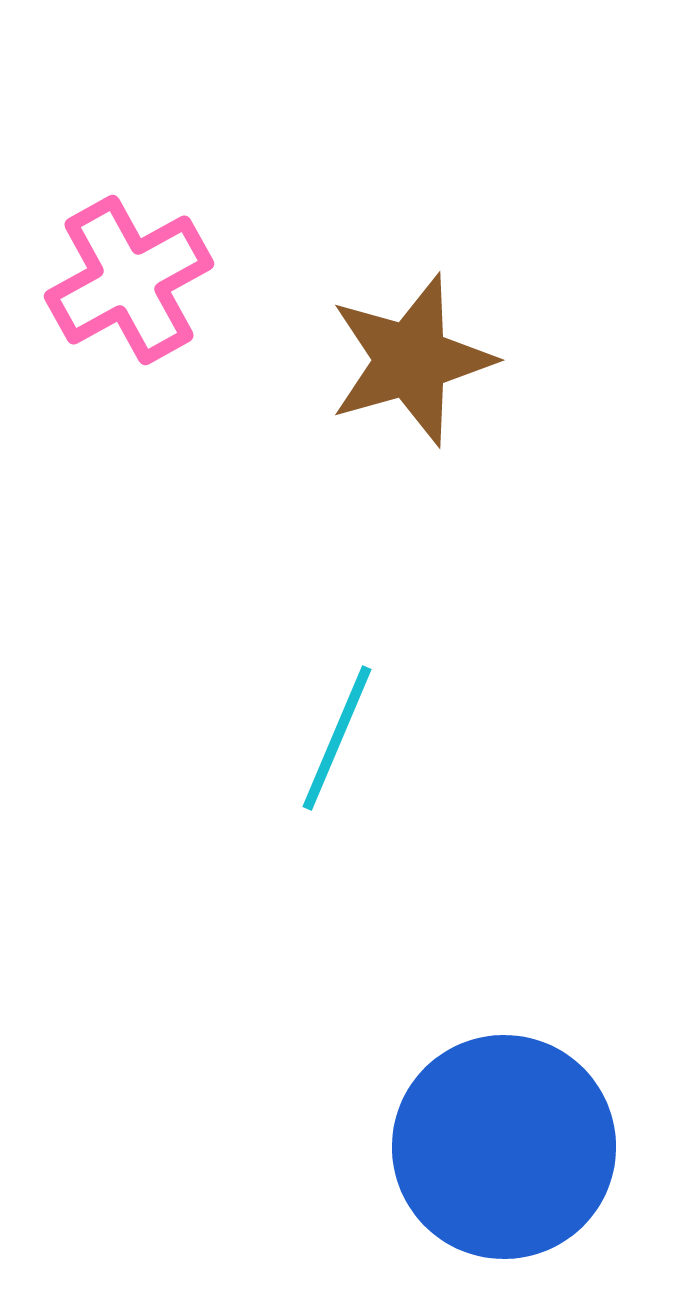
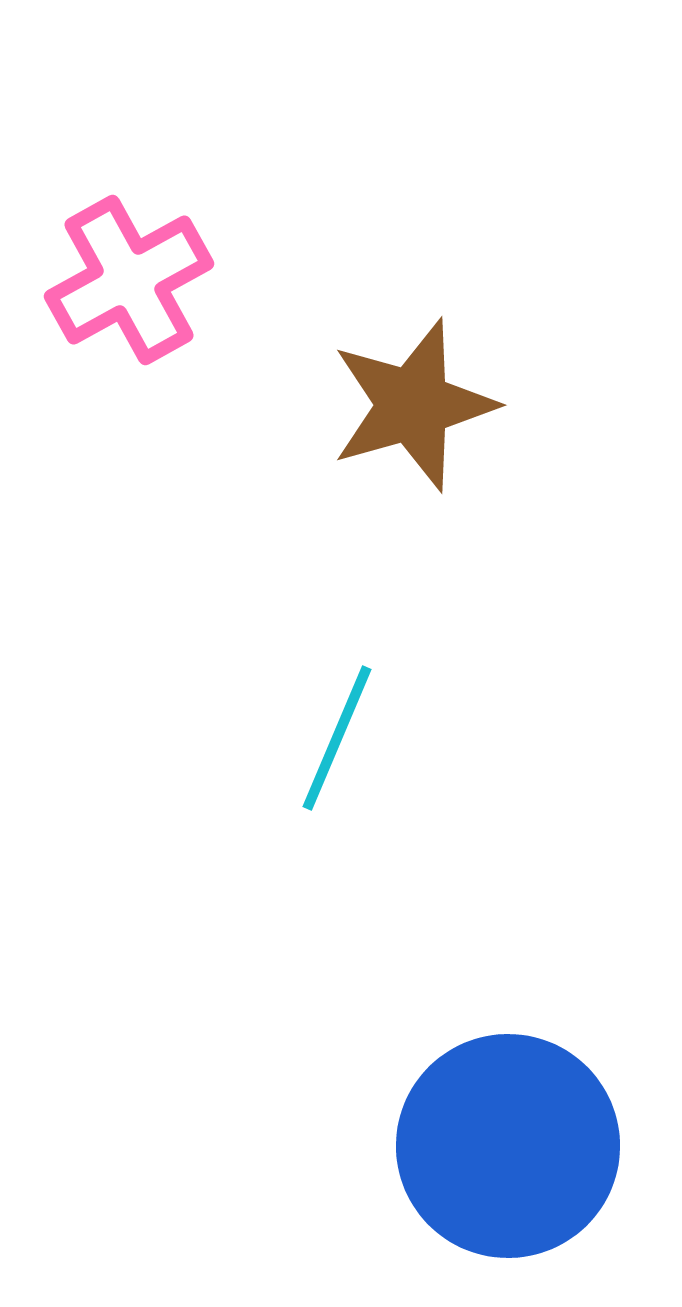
brown star: moved 2 px right, 45 px down
blue circle: moved 4 px right, 1 px up
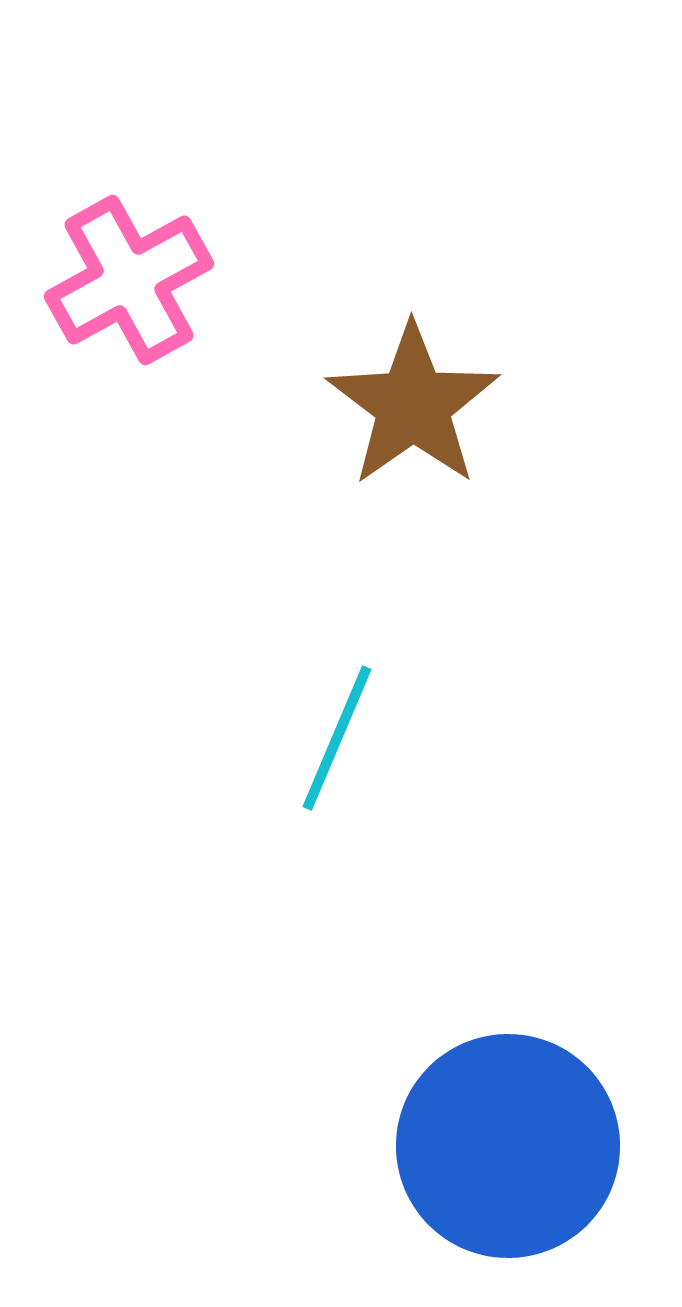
brown star: rotated 19 degrees counterclockwise
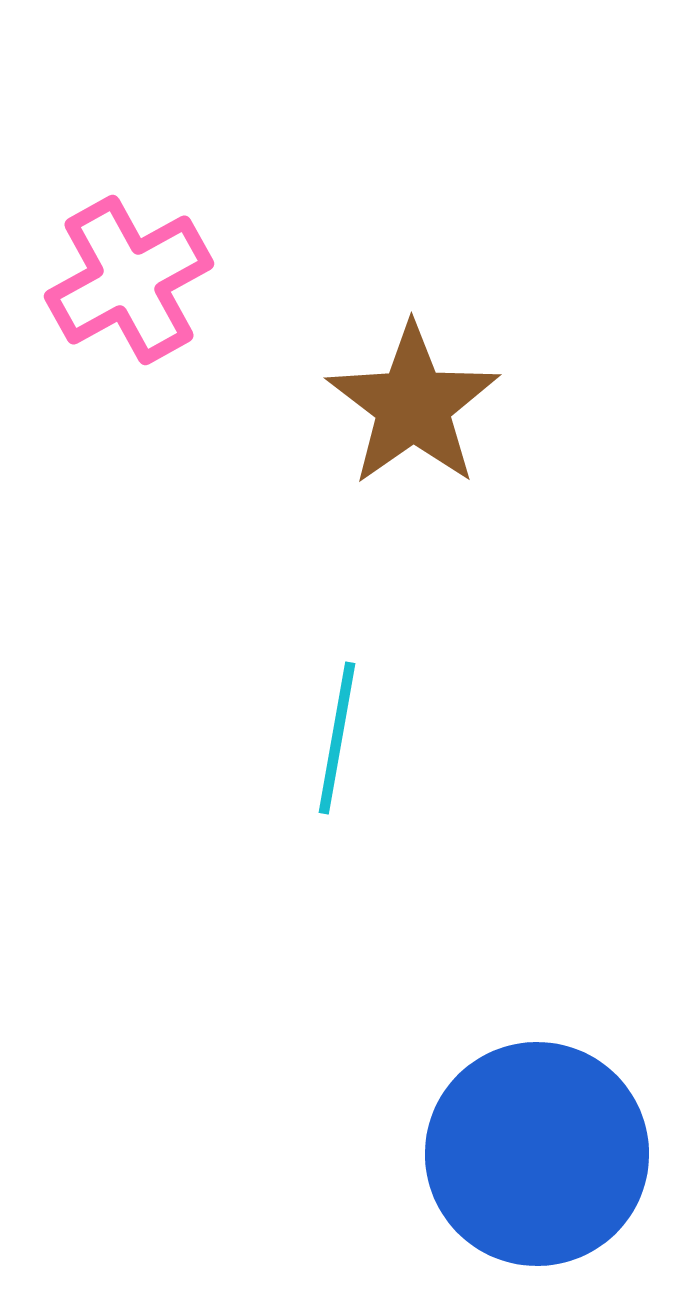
cyan line: rotated 13 degrees counterclockwise
blue circle: moved 29 px right, 8 px down
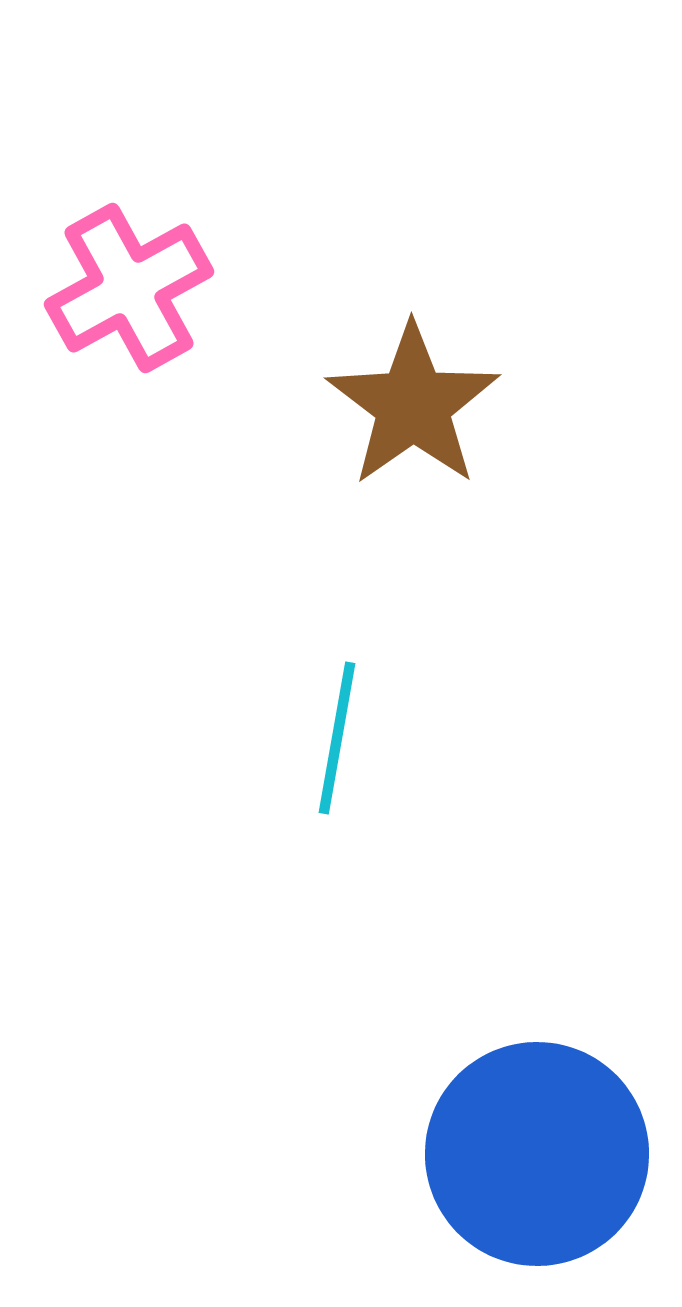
pink cross: moved 8 px down
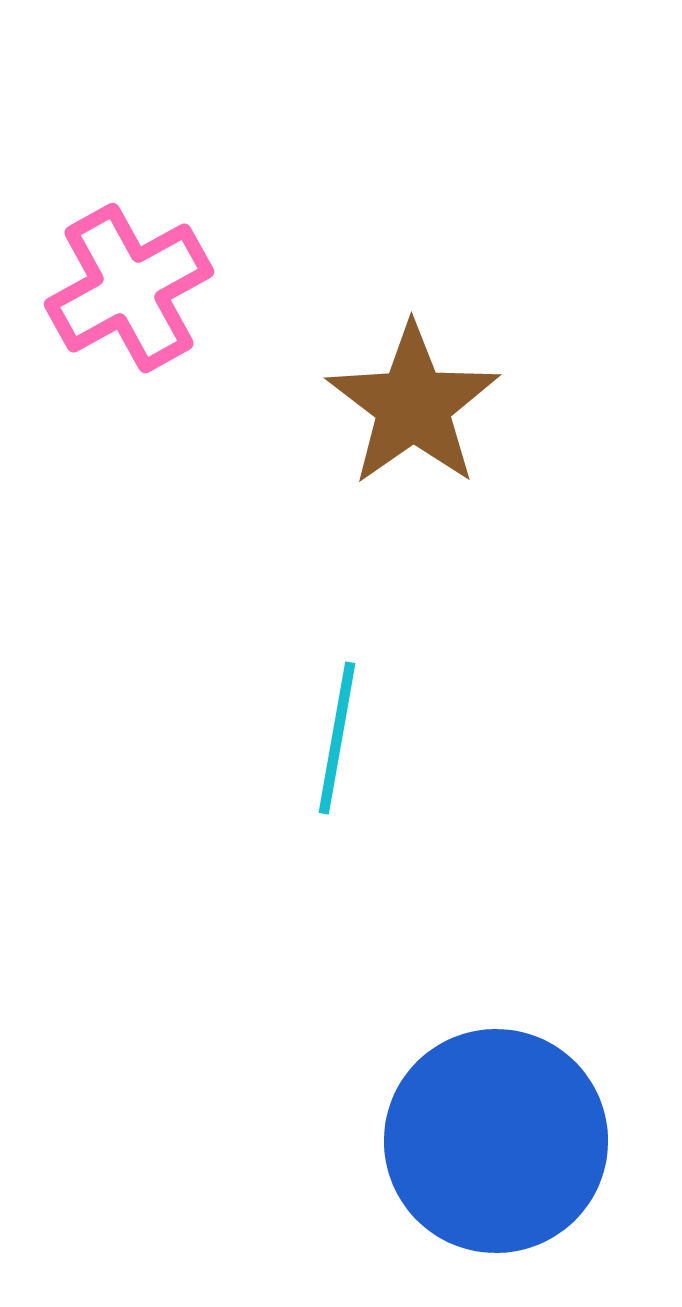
blue circle: moved 41 px left, 13 px up
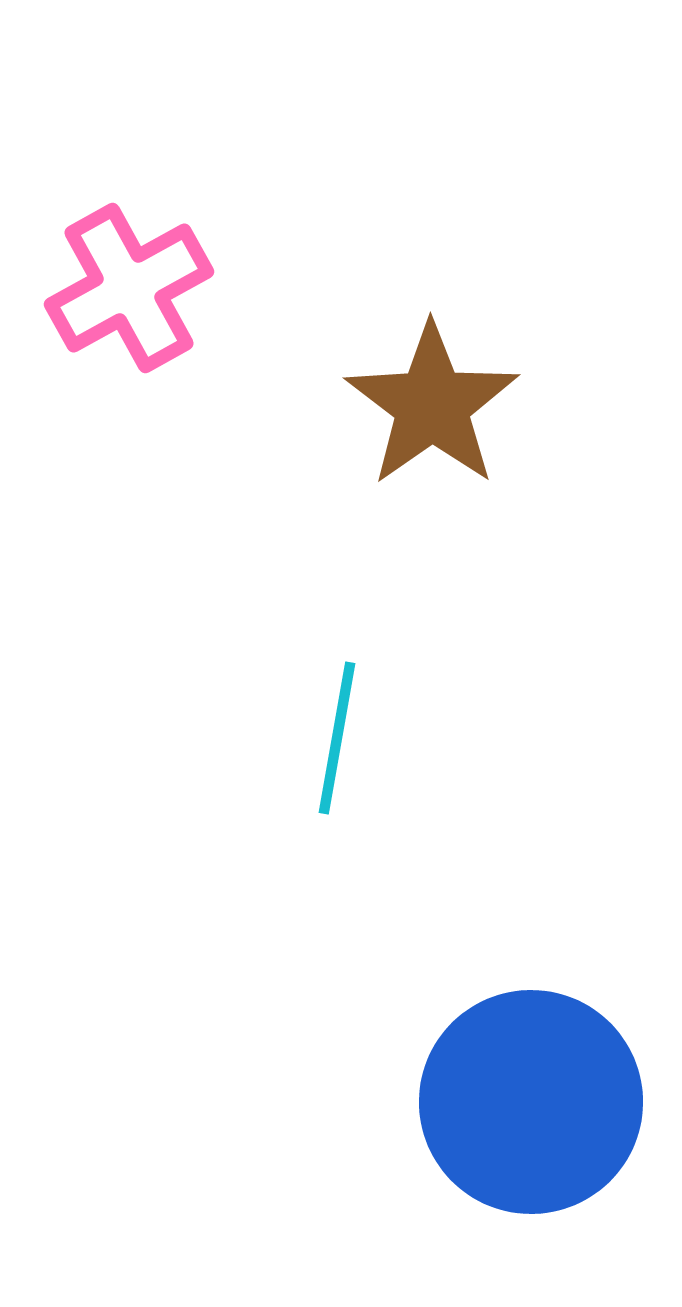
brown star: moved 19 px right
blue circle: moved 35 px right, 39 px up
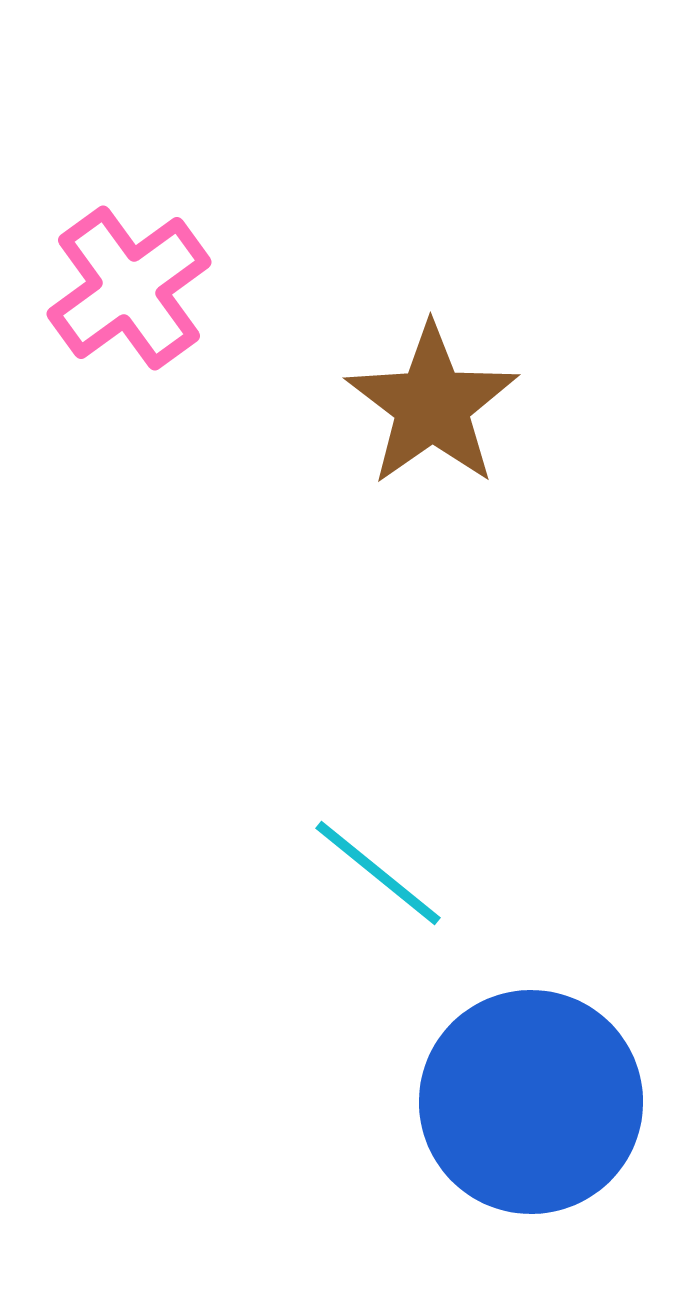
pink cross: rotated 7 degrees counterclockwise
cyan line: moved 41 px right, 135 px down; rotated 61 degrees counterclockwise
